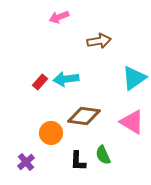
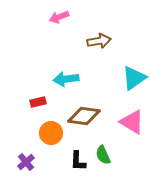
red rectangle: moved 2 px left, 20 px down; rotated 35 degrees clockwise
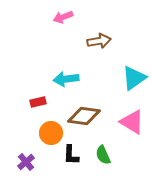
pink arrow: moved 4 px right
black L-shape: moved 7 px left, 6 px up
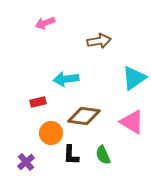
pink arrow: moved 18 px left, 6 px down
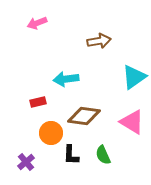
pink arrow: moved 8 px left
cyan triangle: moved 1 px up
